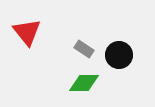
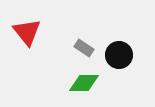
gray rectangle: moved 1 px up
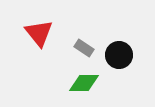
red triangle: moved 12 px right, 1 px down
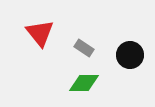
red triangle: moved 1 px right
black circle: moved 11 px right
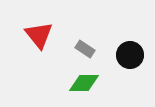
red triangle: moved 1 px left, 2 px down
gray rectangle: moved 1 px right, 1 px down
